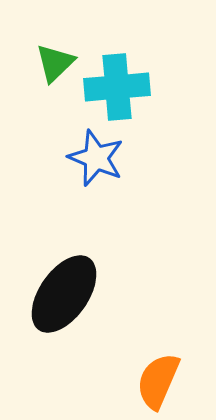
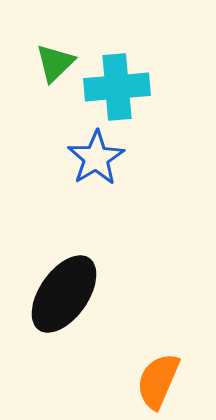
blue star: rotated 18 degrees clockwise
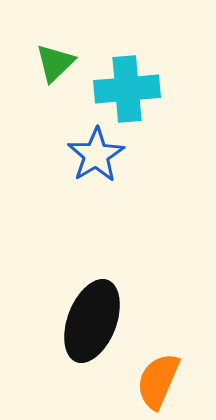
cyan cross: moved 10 px right, 2 px down
blue star: moved 3 px up
black ellipse: moved 28 px right, 27 px down; rotated 14 degrees counterclockwise
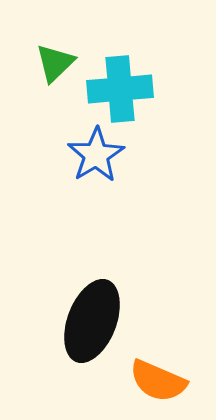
cyan cross: moved 7 px left
orange semicircle: rotated 90 degrees counterclockwise
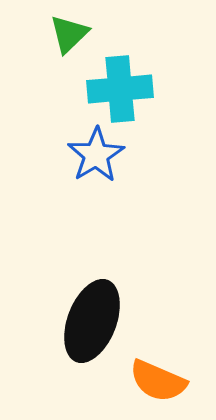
green triangle: moved 14 px right, 29 px up
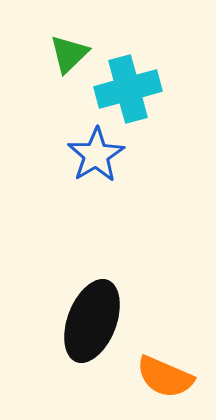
green triangle: moved 20 px down
cyan cross: moved 8 px right; rotated 10 degrees counterclockwise
orange semicircle: moved 7 px right, 4 px up
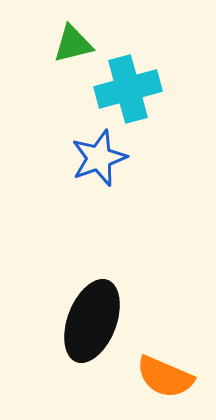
green triangle: moved 4 px right, 10 px up; rotated 30 degrees clockwise
blue star: moved 3 px right, 3 px down; rotated 12 degrees clockwise
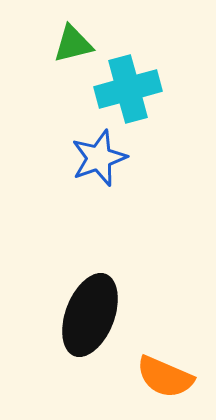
black ellipse: moved 2 px left, 6 px up
